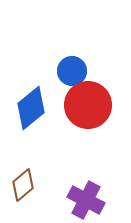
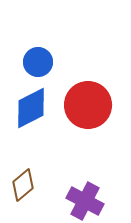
blue circle: moved 34 px left, 9 px up
blue diamond: rotated 12 degrees clockwise
purple cross: moved 1 px left, 1 px down
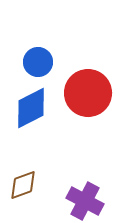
red circle: moved 12 px up
brown diamond: rotated 20 degrees clockwise
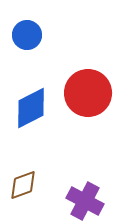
blue circle: moved 11 px left, 27 px up
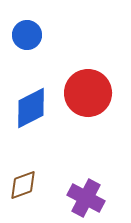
purple cross: moved 1 px right, 3 px up
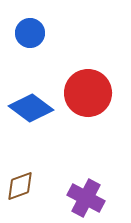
blue circle: moved 3 px right, 2 px up
blue diamond: rotated 63 degrees clockwise
brown diamond: moved 3 px left, 1 px down
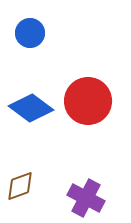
red circle: moved 8 px down
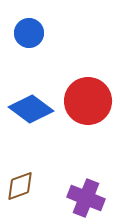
blue circle: moved 1 px left
blue diamond: moved 1 px down
purple cross: rotated 6 degrees counterclockwise
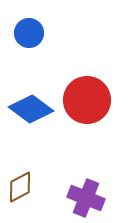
red circle: moved 1 px left, 1 px up
brown diamond: moved 1 px down; rotated 8 degrees counterclockwise
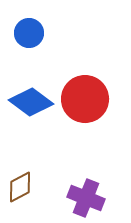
red circle: moved 2 px left, 1 px up
blue diamond: moved 7 px up
